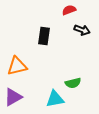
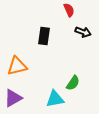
red semicircle: rotated 88 degrees clockwise
black arrow: moved 1 px right, 2 px down
green semicircle: rotated 42 degrees counterclockwise
purple triangle: moved 1 px down
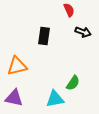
purple triangle: moved 1 px right; rotated 42 degrees clockwise
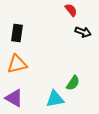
red semicircle: moved 2 px right; rotated 16 degrees counterclockwise
black rectangle: moved 27 px left, 3 px up
orange triangle: moved 2 px up
purple triangle: rotated 18 degrees clockwise
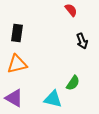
black arrow: moved 1 px left, 9 px down; rotated 49 degrees clockwise
cyan triangle: moved 2 px left; rotated 24 degrees clockwise
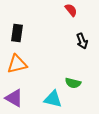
green semicircle: rotated 70 degrees clockwise
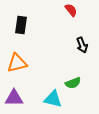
black rectangle: moved 4 px right, 8 px up
black arrow: moved 4 px down
orange triangle: moved 1 px up
green semicircle: rotated 35 degrees counterclockwise
purple triangle: rotated 30 degrees counterclockwise
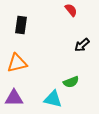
black arrow: rotated 70 degrees clockwise
green semicircle: moved 2 px left, 1 px up
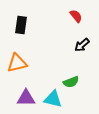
red semicircle: moved 5 px right, 6 px down
purple triangle: moved 12 px right
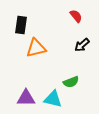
orange triangle: moved 19 px right, 15 px up
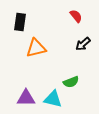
black rectangle: moved 1 px left, 3 px up
black arrow: moved 1 px right, 1 px up
